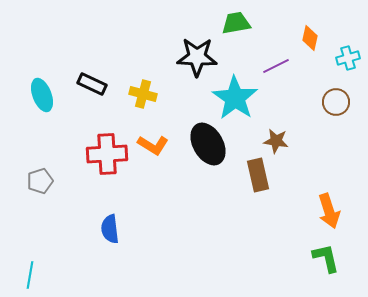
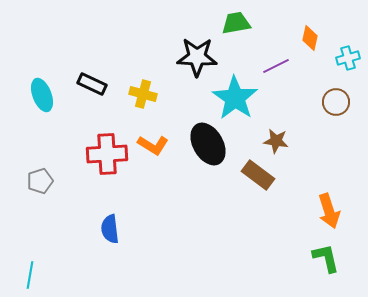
brown rectangle: rotated 40 degrees counterclockwise
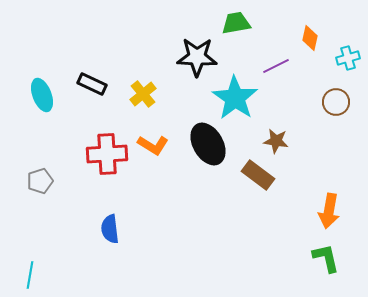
yellow cross: rotated 36 degrees clockwise
orange arrow: rotated 28 degrees clockwise
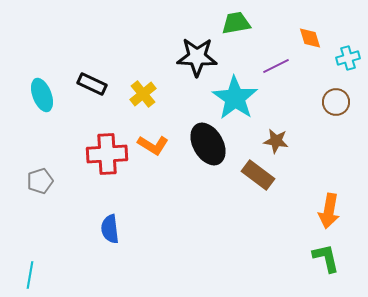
orange diamond: rotated 30 degrees counterclockwise
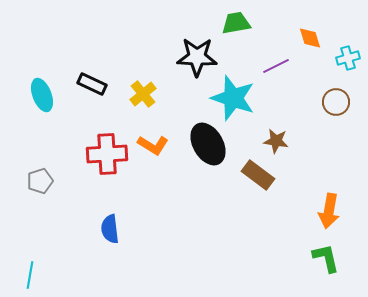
cyan star: moved 2 px left; rotated 15 degrees counterclockwise
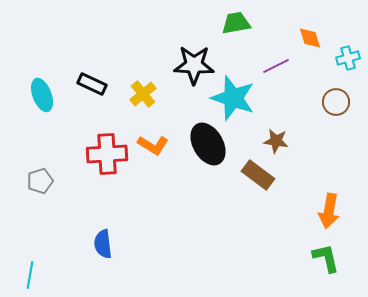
black star: moved 3 px left, 8 px down
blue semicircle: moved 7 px left, 15 px down
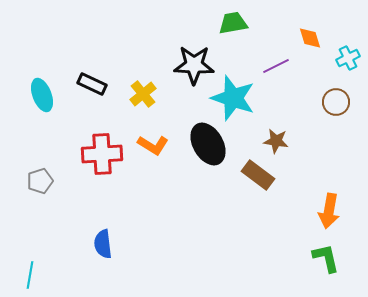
green trapezoid: moved 3 px left
cyan cross: rotated 10 degrees counterclockwise
red cross: moved 5 px left
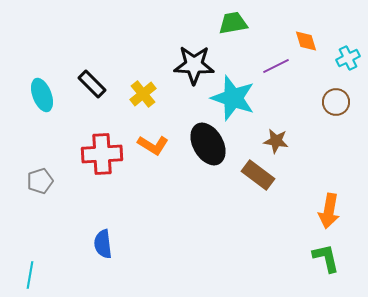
orange diamond: moved 4 px left, 3 px down
black rectangle: rotated 20 degrees clockwise
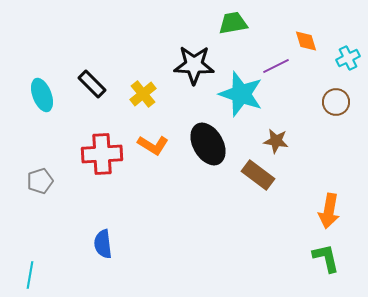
cyan star: moved 8 px right, 4 px up
